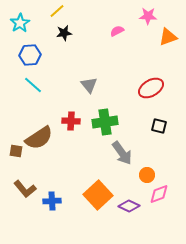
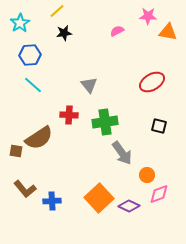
orange triangle: moved 5 px up; rotated 30 degrees clockwise
red ellipse: moved 1 px right, 6 px up
red cross: moved 2 px left, 6 px up
orange square: moved 1 px right, 3 px down
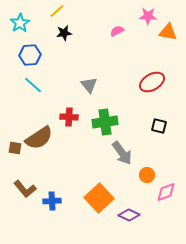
red cross: moved 2 px down
brown square: moved 1 px left, 3 px up
pink diamond: moved 7 px right, 2 px up
purple diamond: moved 9 px down
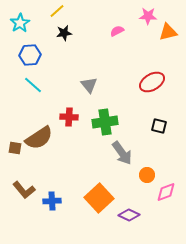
orange triangle: rotated 24 degrees counterclockwise
brown L-shape: moved 1 px left, 1 px down
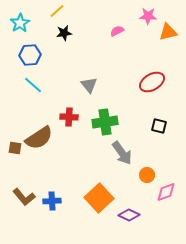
brown L-shape: moved 7 px down
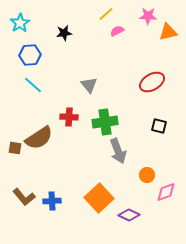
yellow line: moved 49 px right, 3 px down
gray arrow: moved 4 px left, 2 px up; rotated 15 degrees clockwise
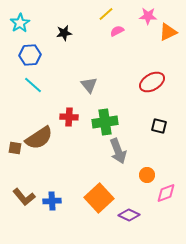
orange triangle: rotated 12 degrees counterclockwise
pink diamond: moved 1 px down
